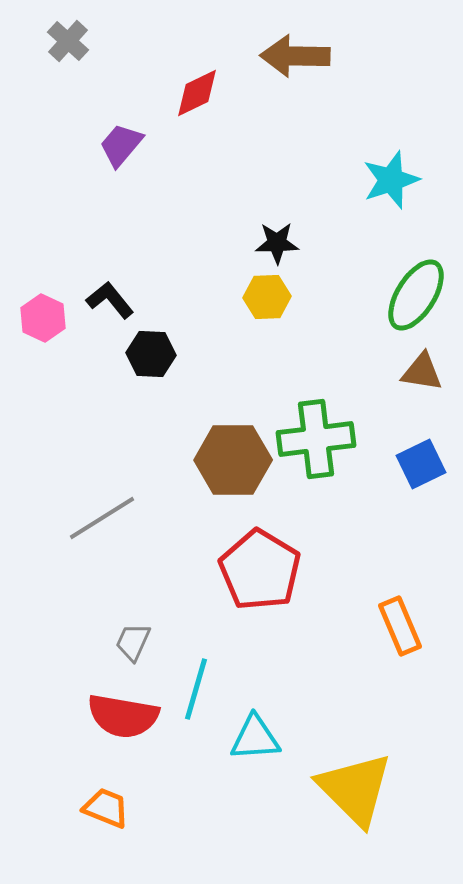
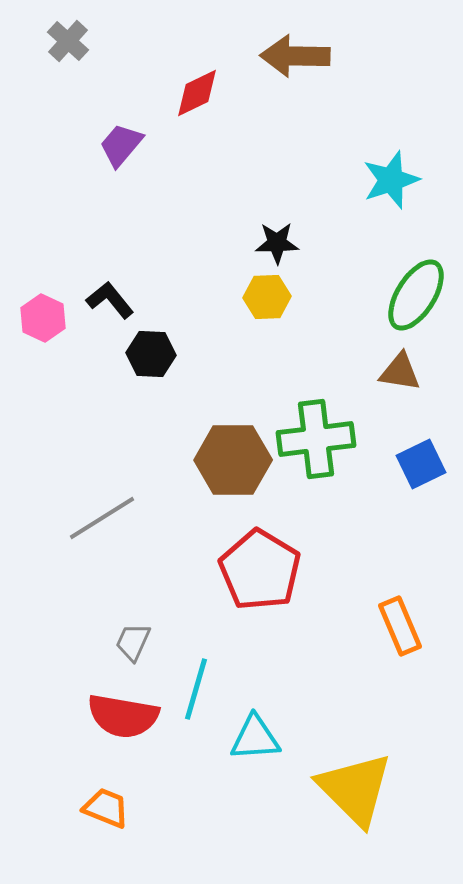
brown triangle: moved 22 px left
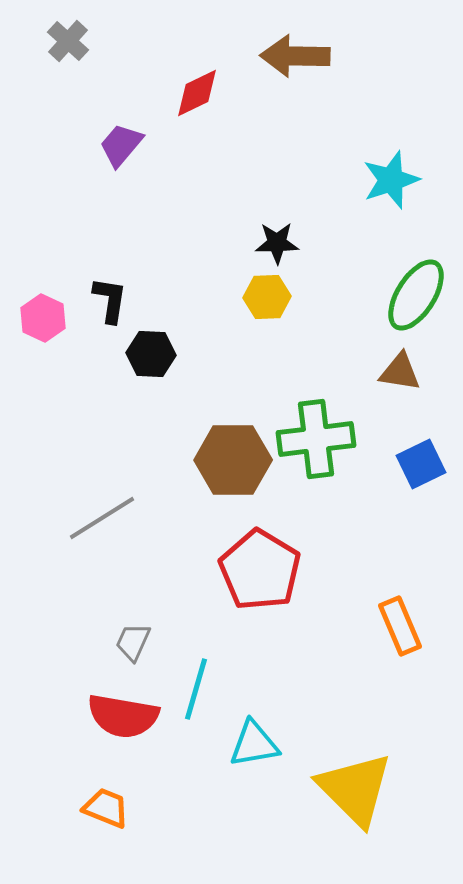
black L-shape: rotated 48 degrees clockwise
cyan triangle: moved 1 px left, 6 px down; rotated 6 degrees counterclockwise
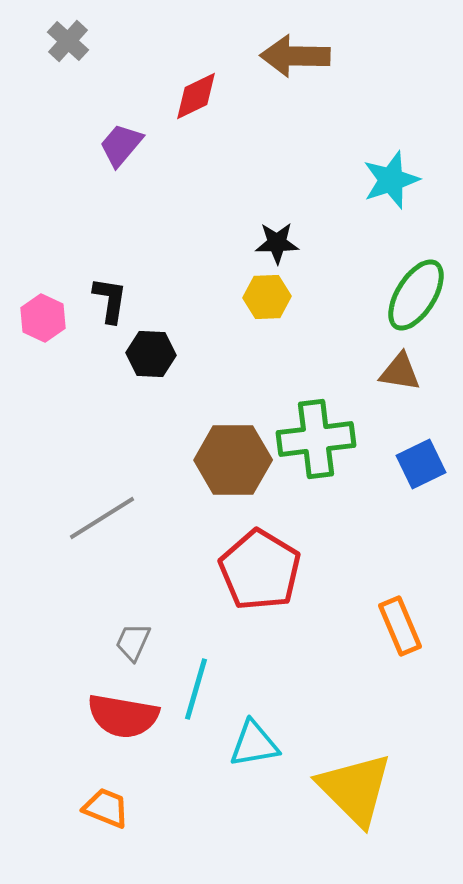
red diamond: moved 1 px left, 3 px down
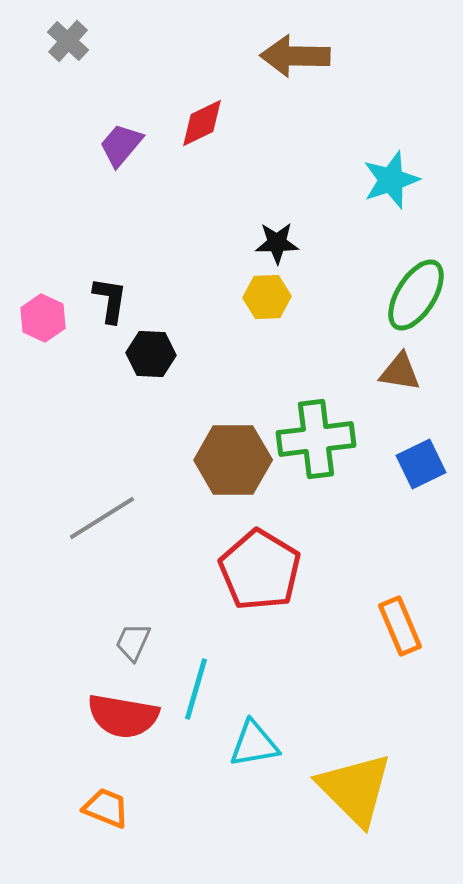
red diamond: moved 6 px right, 27 px down
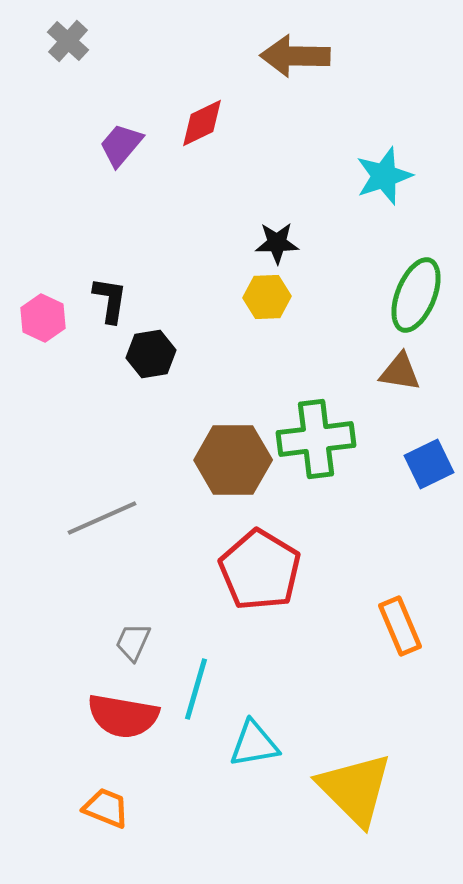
cyan star: moved 7 px left, 4 px up
green ellipse: rotated 10 degrees counterclockwise
black hexagon: rotated 12 degrees counterclockwise
blue square: moved 8 px right
gray line: rotated 8 degrees clockwise
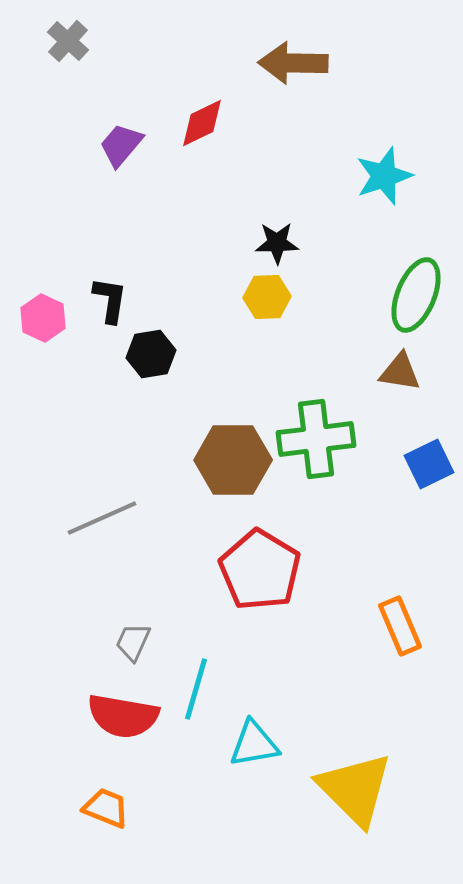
brown arrow: moved 2 px left, 7 px down
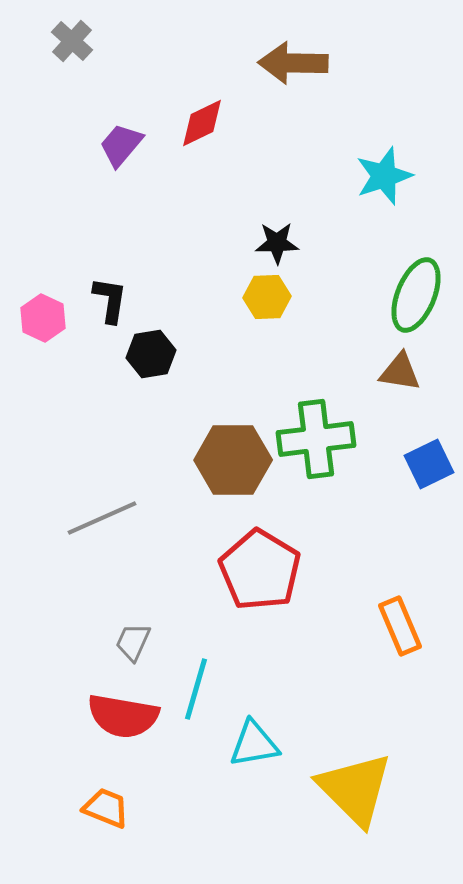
gray cross: moved 4 px right
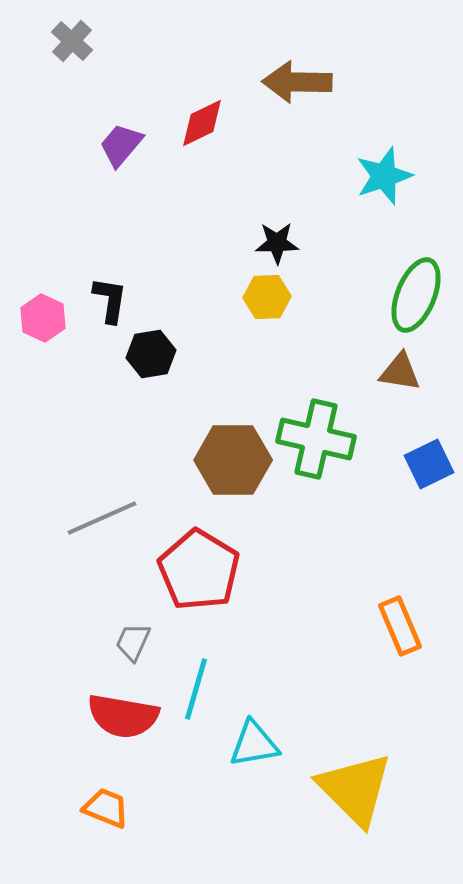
brown arrow: moved 4 px right, 19 px down
green cross: rotated 20 degrees clockwise
red pentagon: moved 61 px left
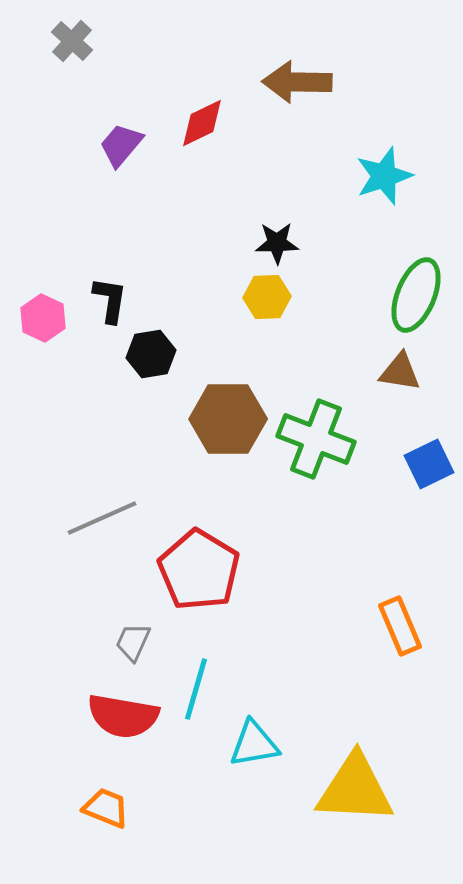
green cross: rotated 8 degrees clockwise
brown hexagon: moved 5 px left, 41 px up
yellow triangle: rotated 42 degrees counterclockwise
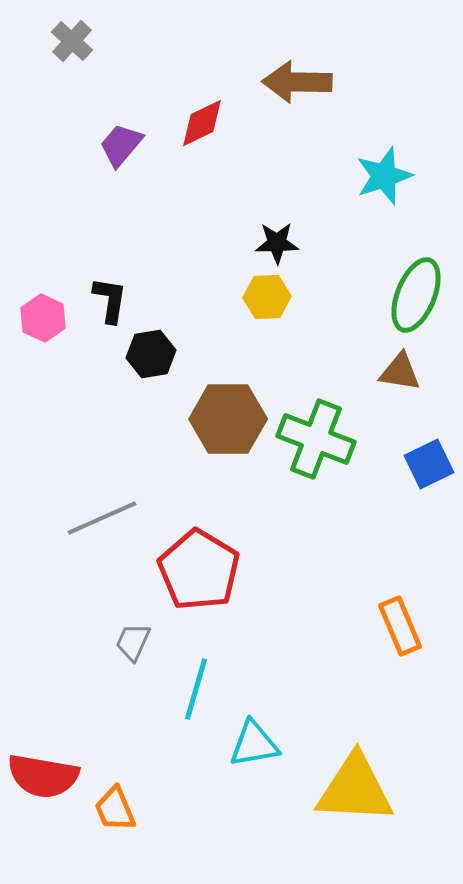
red semicircle: moved 80 px left, 60 px down
orange trapezoid: moved 9 px right, 1 px down; rotated 135 degrees counterclockwise
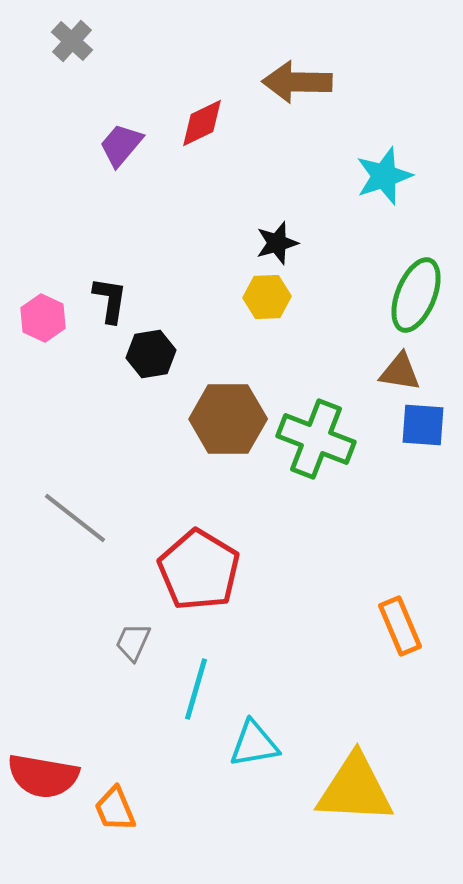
black star: rotated 15 degrees counterclockwise
blue square: moved 6 px left, 39 px up; rotated 30 degrees clockwise
gray line: moved 27 px left; rotated 62 degrees clockwise
